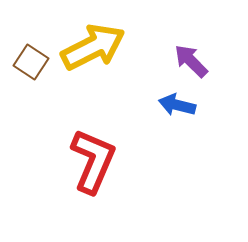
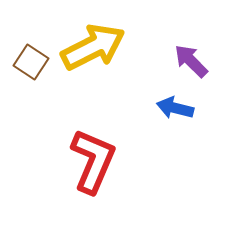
blue arrow: moved 2 px left, 3 px down
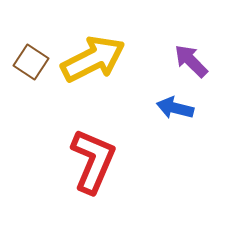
yellow arrow: moved 12 px down
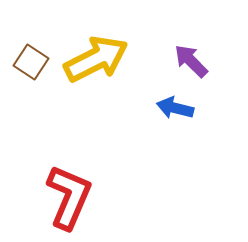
yellow arrow: moved 3 px right
red L-shape: moved 24 px left, 36 px down
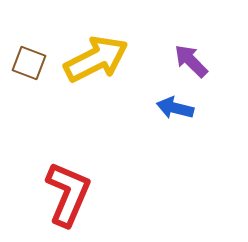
brown square: moved 2 px left, 1 px down; rotated 12 degrees counterclockwise
red L-shape: moved 1 px left, 3 px up
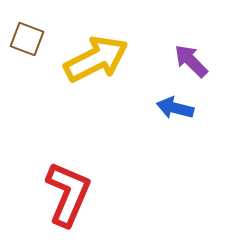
brown square: moved 2 px left, 24 px up
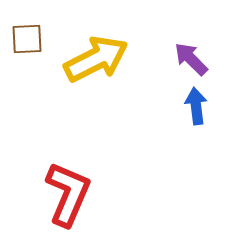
brown square: rotated 24 degrees counterclockwise
purple arrow: moved 2 px up
blue arrow: moved 21 px right, 2 px up; rotated 69 degrees clockwise
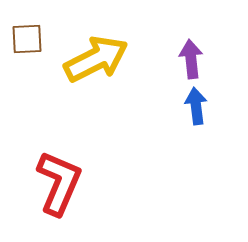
purple arrow: rotated 39 degrees clockwise
red L-shape: moved 9 px left, 11 px up
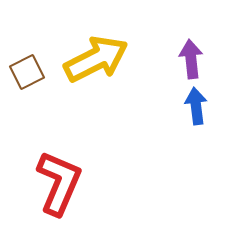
brown square: moved 33 px down; rotated 24 degrees counterclockwise
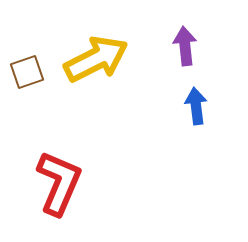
purple arrow: moved 6 px left, 13 px up
brown square: rotated 8 degrees clockwise
